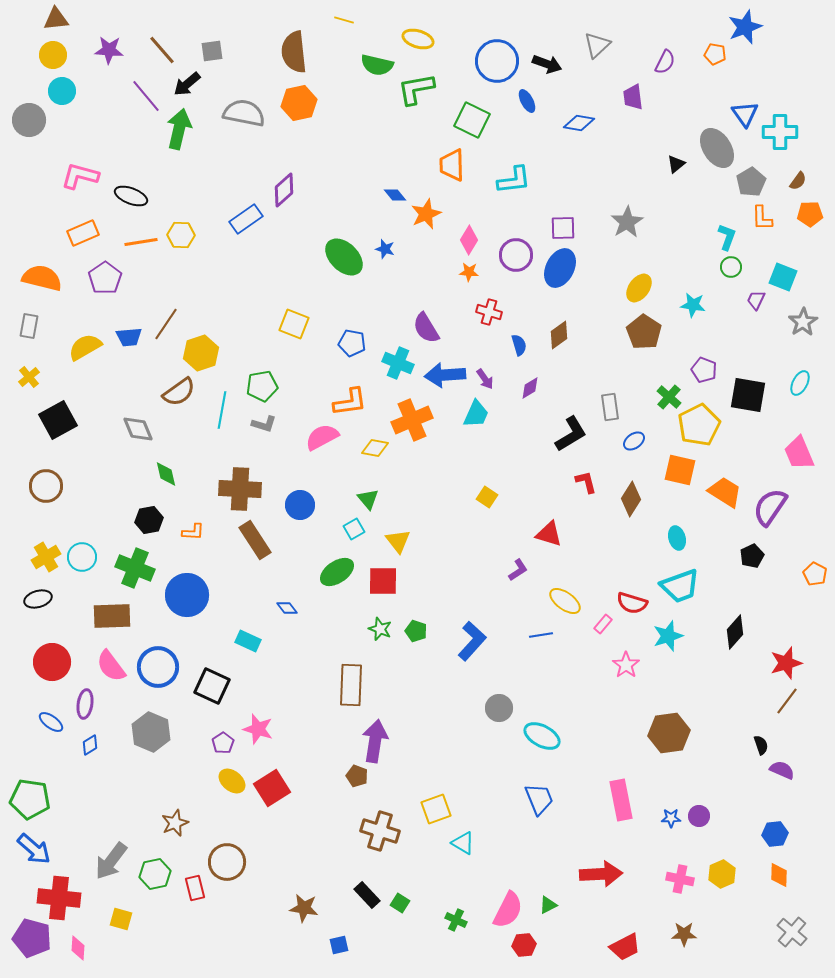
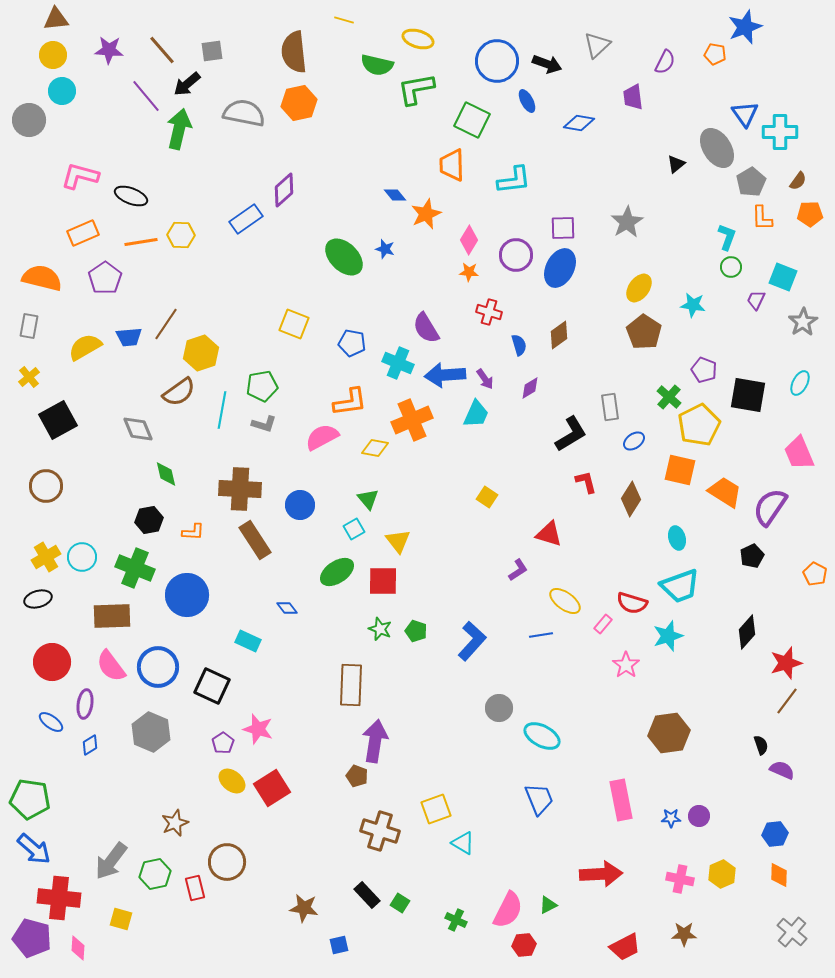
black diamond at (735, 632): moved 12 px right
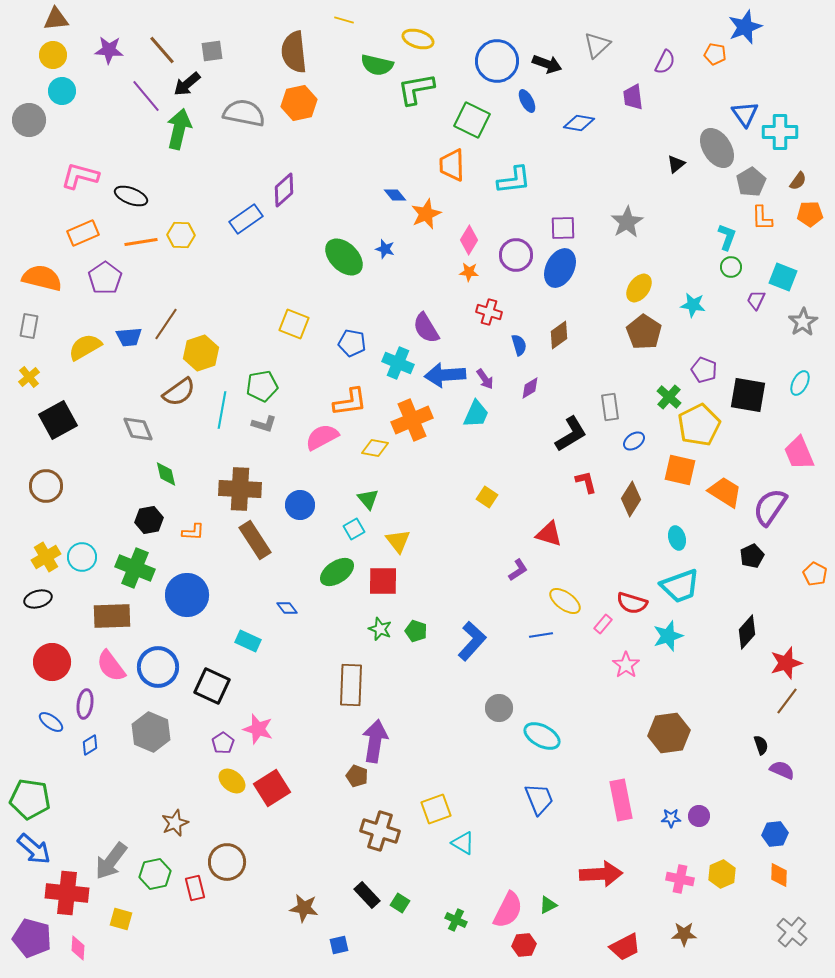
red cross at (59, 898): moved 8 px right, 5 px up
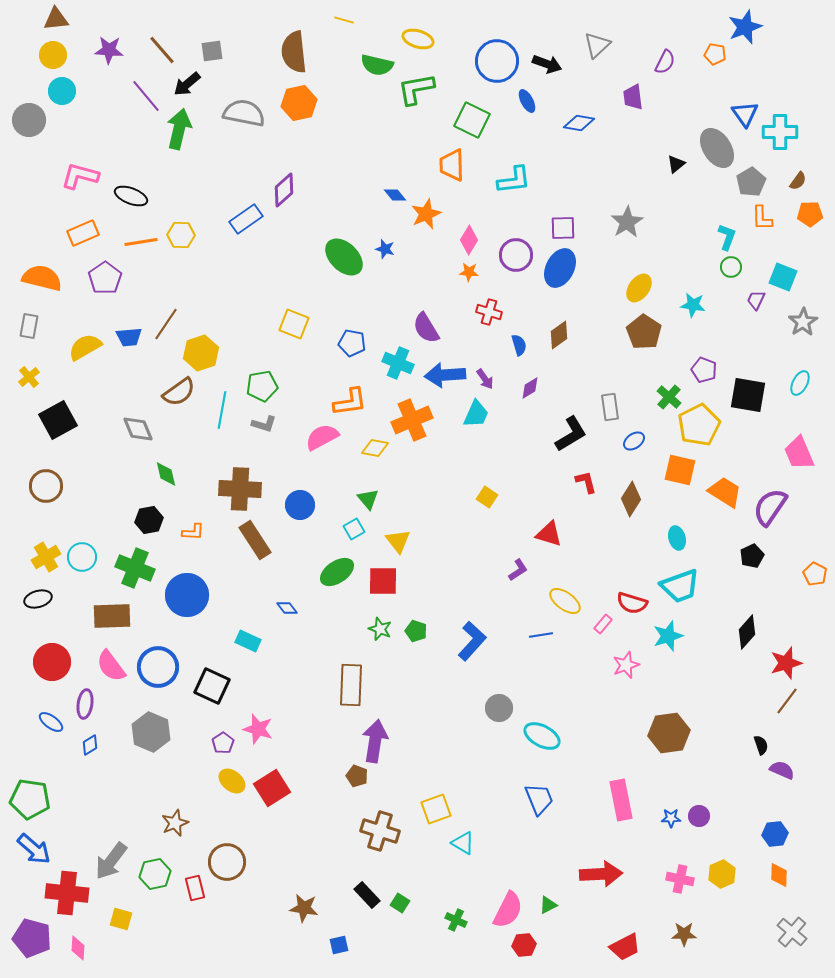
pink star at (626, 665): rotated 16 degrees clockwise
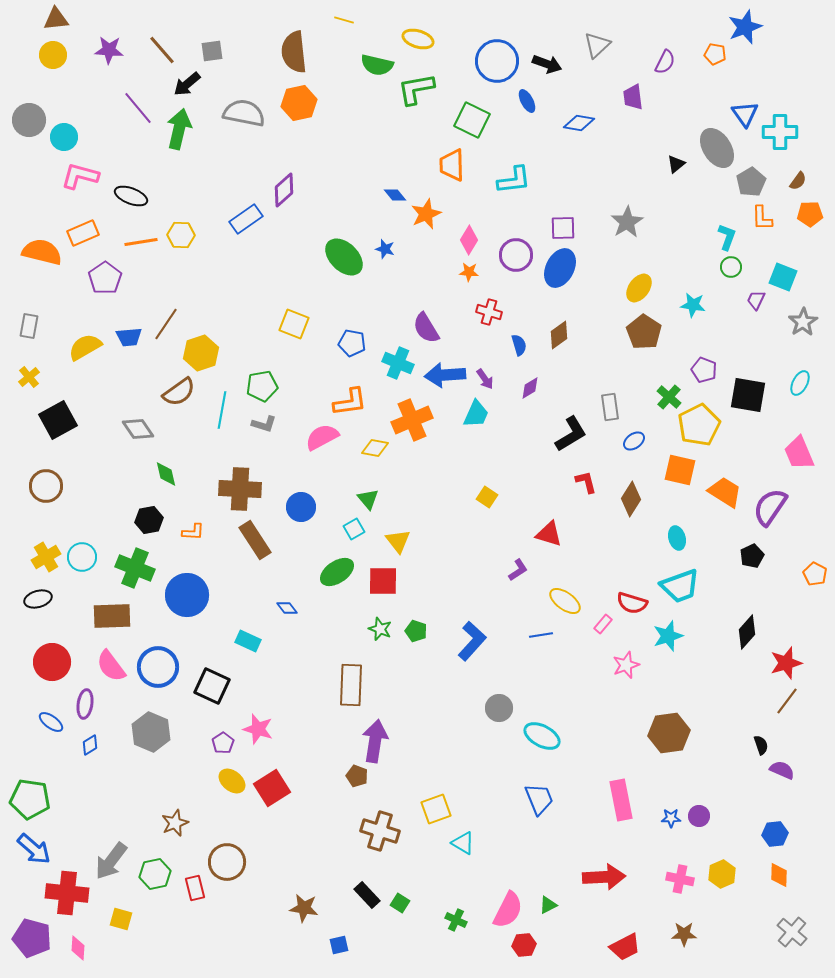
cyan circle at (62, 91): moved 2 px right, 46 px down
purple line at (146, 96): moved 8 px left, 12 px down
orange semicircle at (42, 278): moved 26 px up
gray diamond at (138, 429): rotated 12 degrees counterclockwise
blue circle at (300, 505): moved 1 px right, 2 px down
red arrow at (601, 874): moved 3 px right, 3 px down
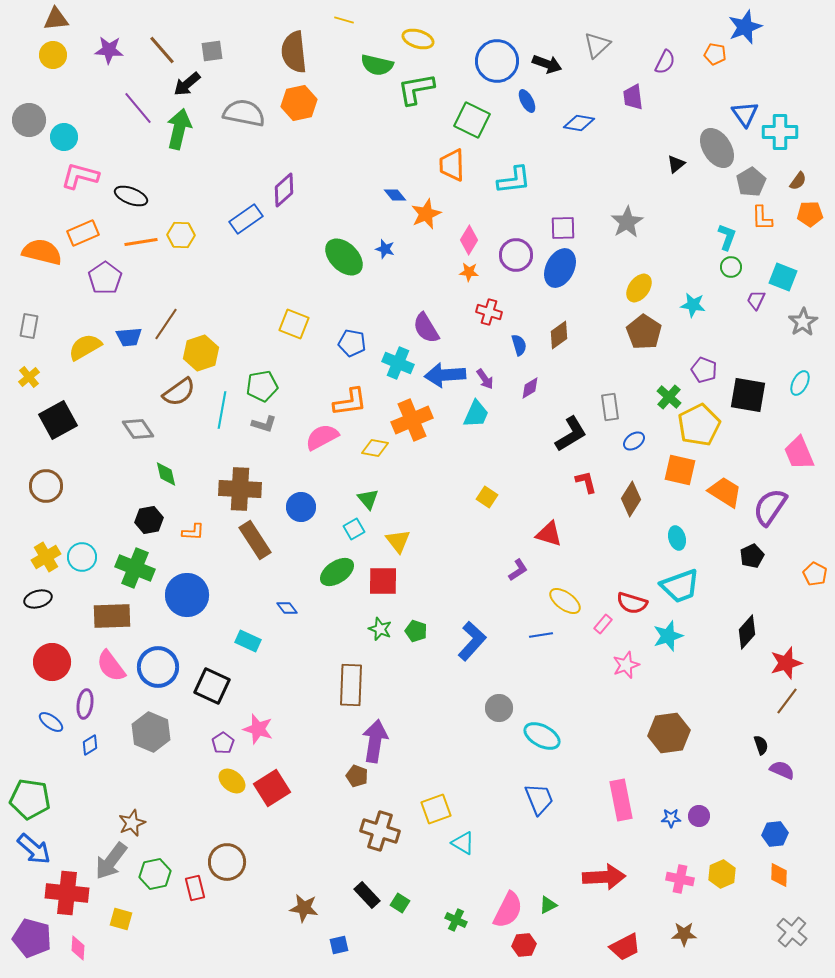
brown star at (175, 823): moved 43 px left
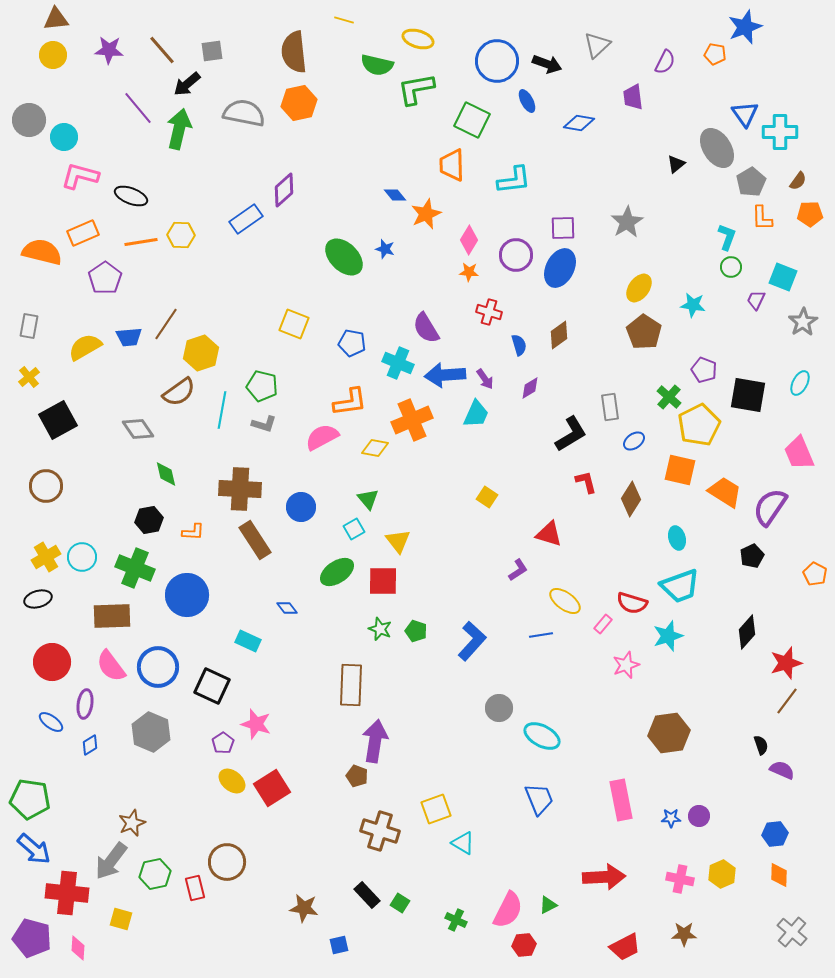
green pentagon at (262, 386): rotated 24 degrees clockwise
pink star at (258, 729): moved 2 px left, 5 px up
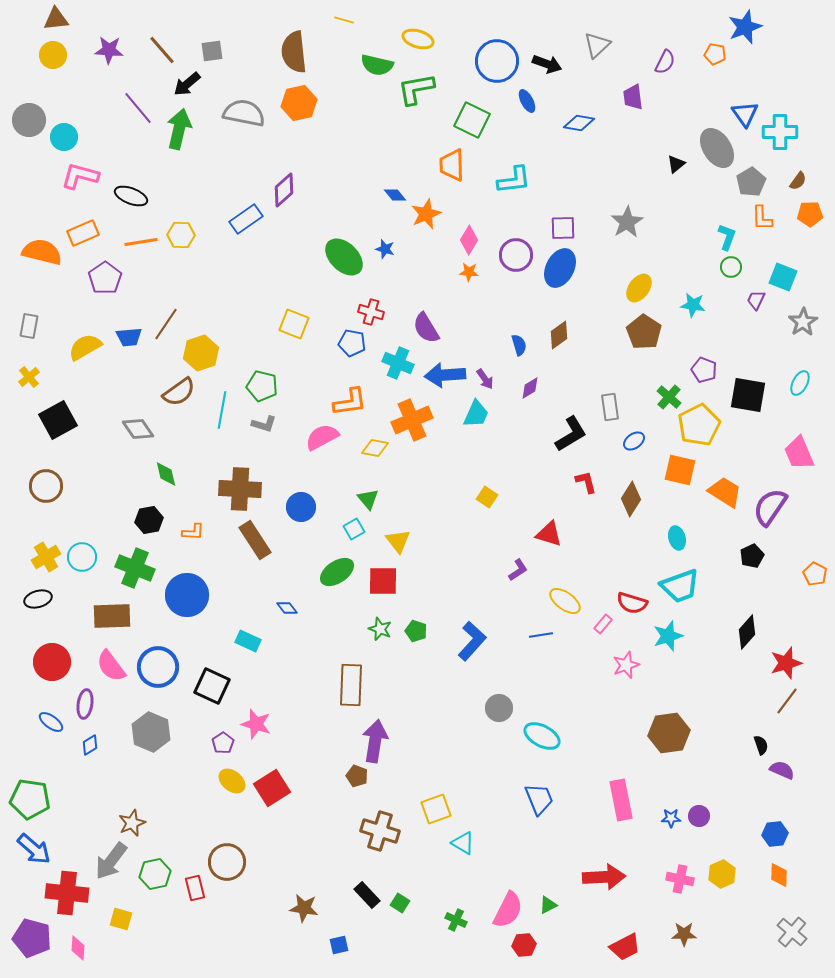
red cross at (489, 312): moved 118 px left
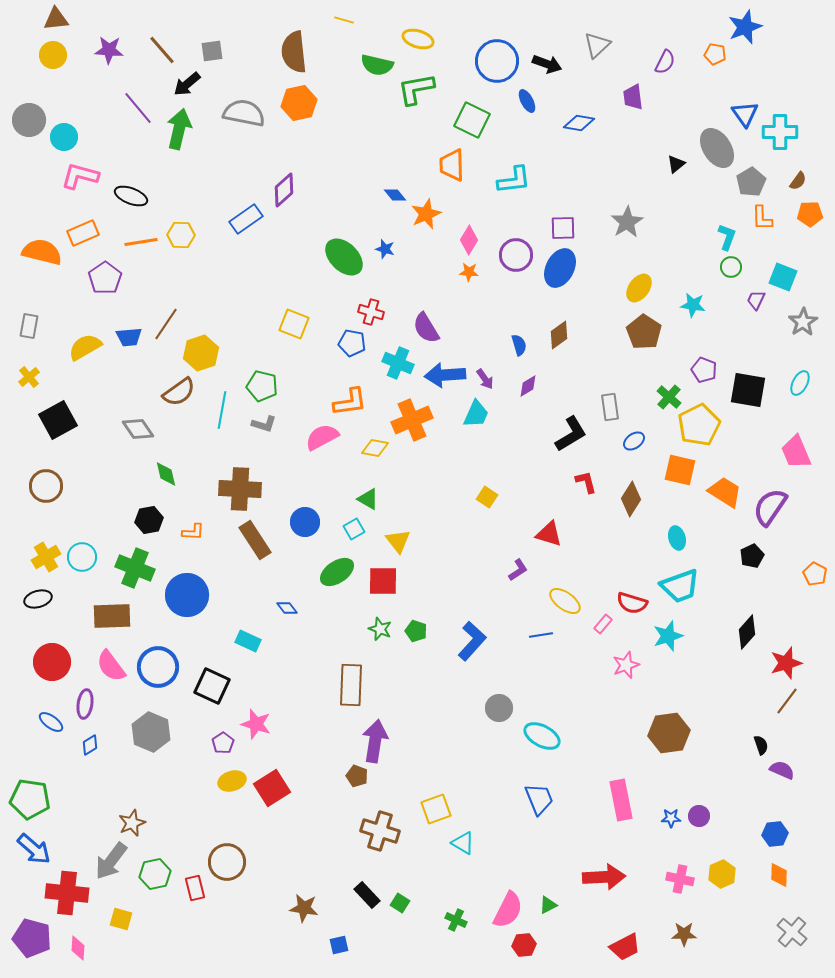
purple diamond at (530, 388): moved 2 px left, 2 px up
black square at (748, 395): moved 5 px up
pink trapezoid at (799, 453): moved 3 px left, 1 px up
green triangle at (368, 499): rotated 20 degrees counterclockwise
blue circle at (301, 507): moved 4 px right, 15 px down
yellow ellipse at (232, 781): rotated 56 degrees counterclockwise
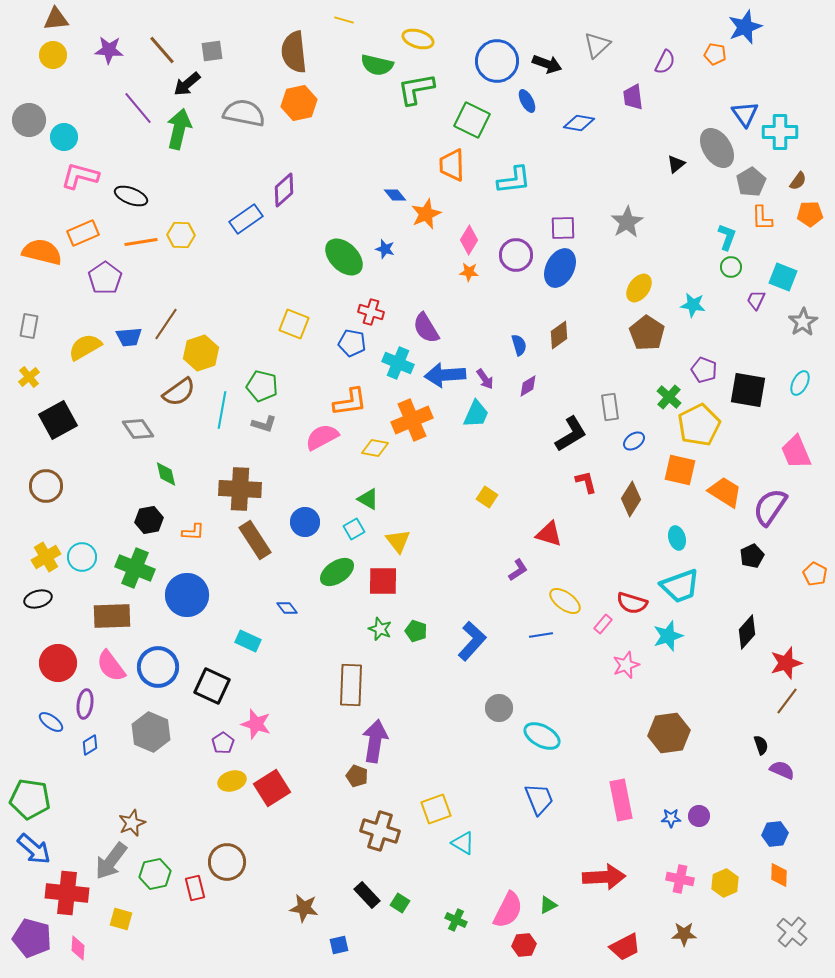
brown pentagon at (644, 332): moved 3 px right, 1 px down
red circle at (52, 662): moved 6 px right, 1 px down
yellow hexagon at (722, 874): moved 3 px right, 9 px down
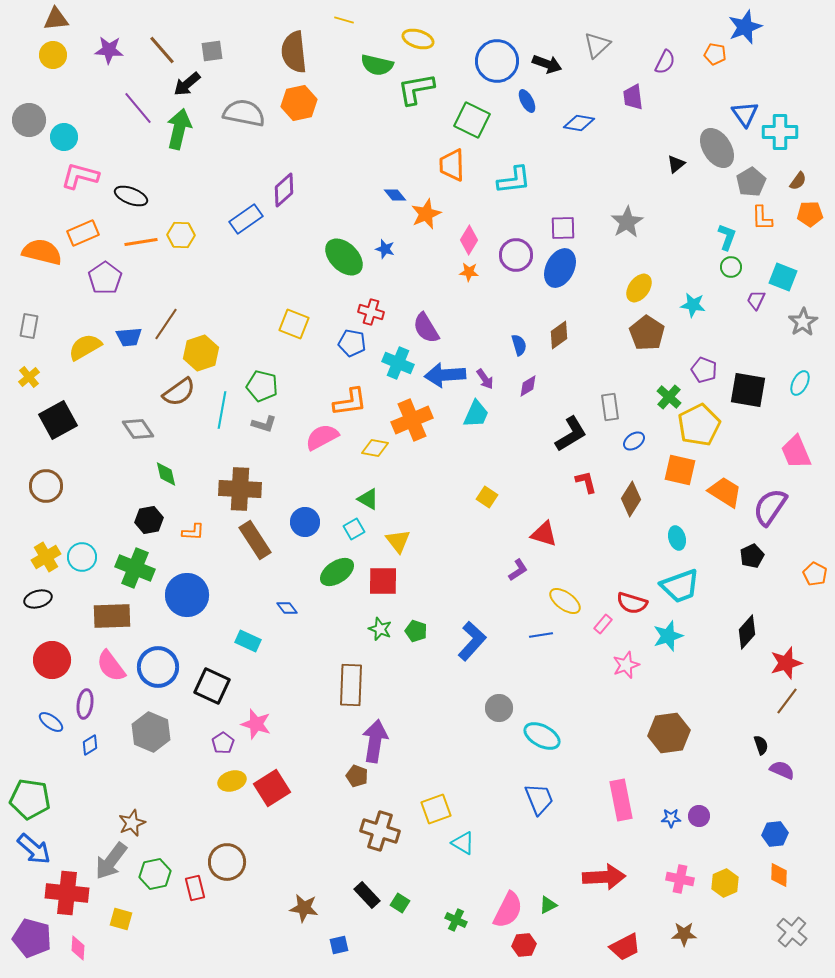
red triangle at (549, 534): moved 5 px left
red circle at (58, 663): moved 6 px left, 3 px up
